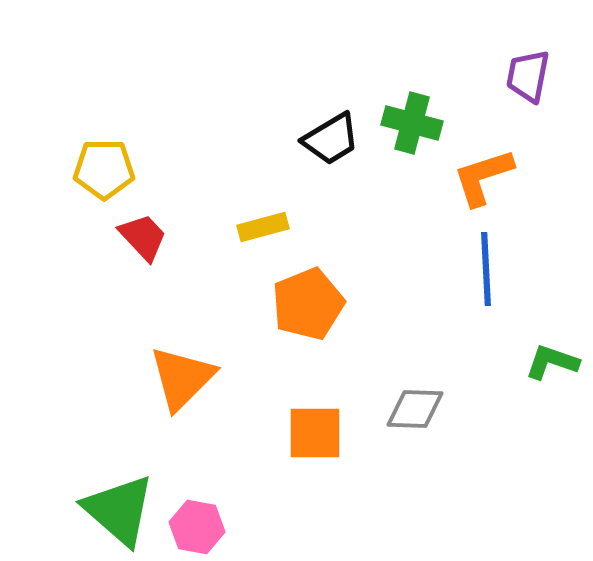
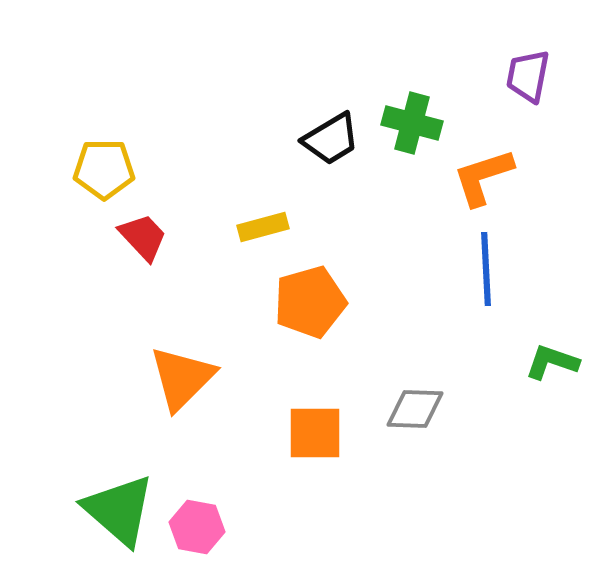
orange pentagon: moved 2 px right, 2 px up; rotated 6 degrees clockwise
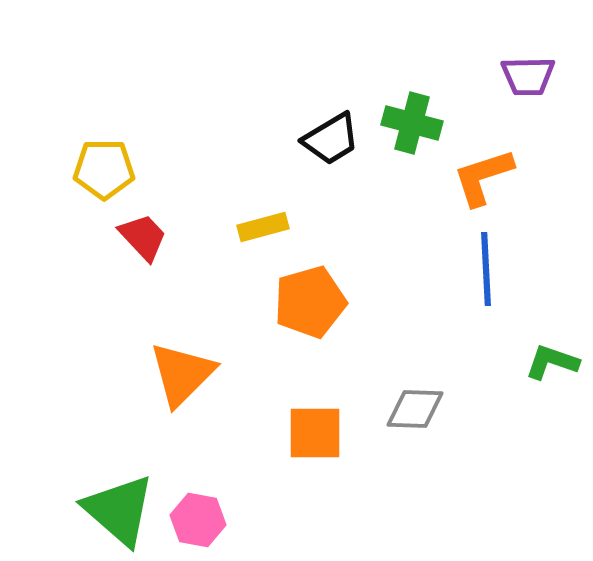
purple trapezoid: rotated 102 degrees counterclockwise
orange triangle: moved 4 px up
pink hexagon: moved 1 px right, 7 px up
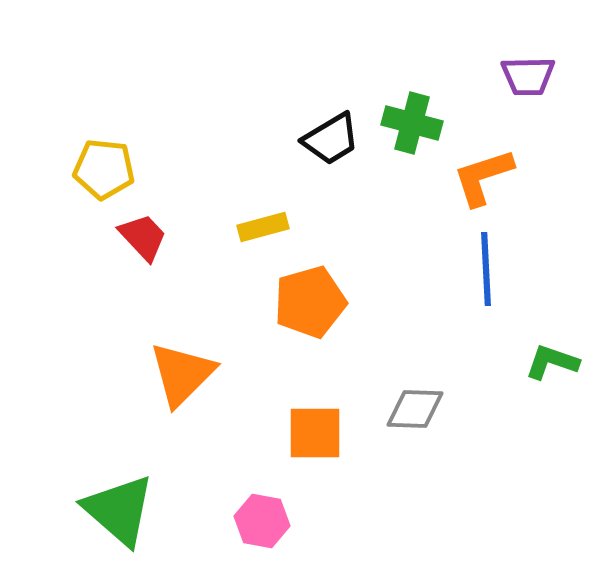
yellow pentagon: rotated 6 degrees clockwise
pink hexagon: moved 64 px right, 1 px down
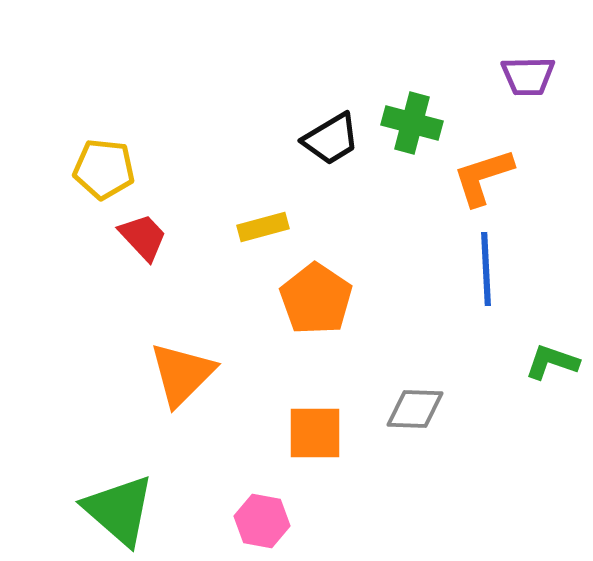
orange pentagon: moved 6 px right, 3 px up; rotated 22 degrees counterclockwise
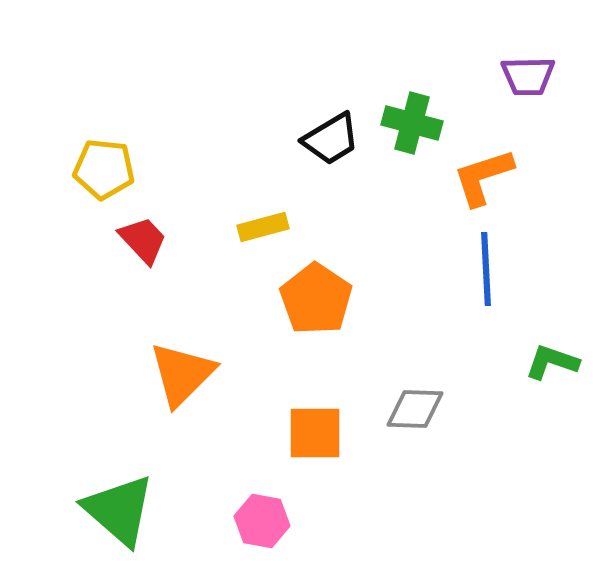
red trapezoid: moved 3 px down
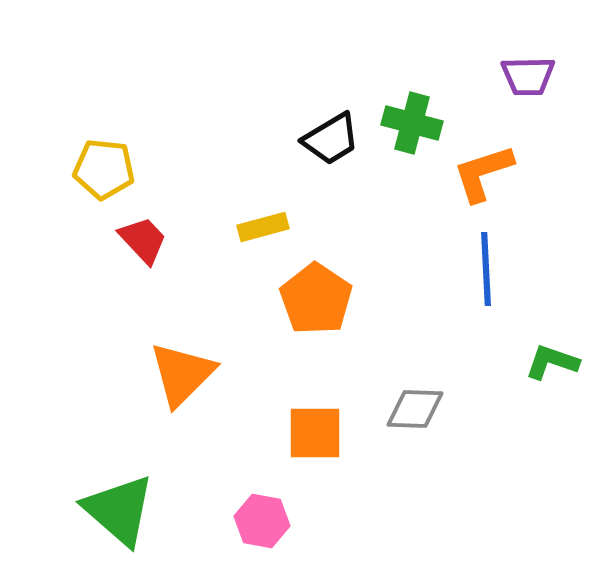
orange L-shape: moved 4 px up
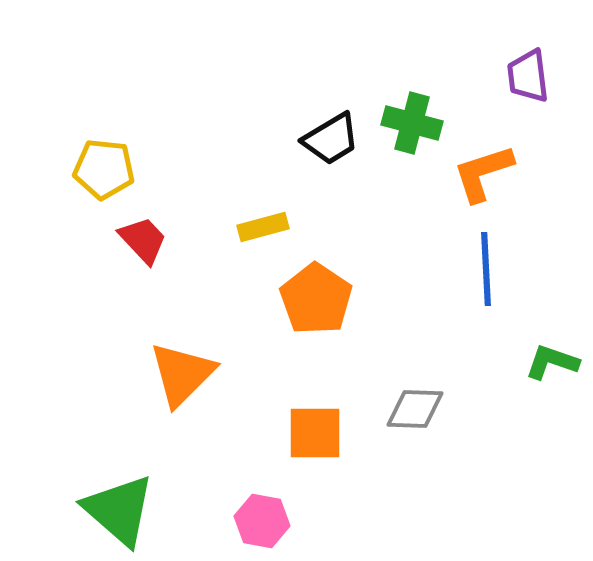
purple trapezoid: rotated 84 degrees clockwise
